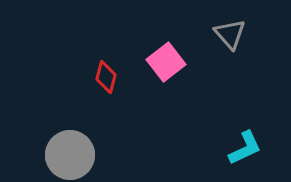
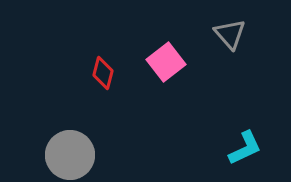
red diamond: moved 3 px left, 4 px up
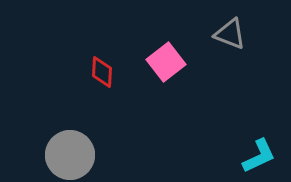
gray triangle: rotated 28 degrees counterclockwise
red diamond: moved 1 px left, 1 px up; rotated 12 degrees counterclockwise
cyan L-shape: moved 14 px right, 8 px down
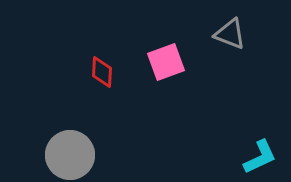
pink square: rotated 18 degrees clockwise
cyan L-shape: moved 1 px right, 1 px down
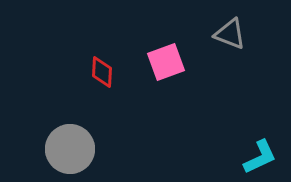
gray circle: moved 6 px up
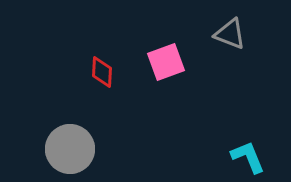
cyan L-shape: moved 12 px left; rotated 87 degrees counterclockwise
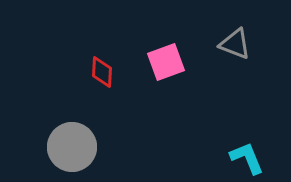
gray triangle: moved 5 px right, 10 px down
gray circle: moved 2 px right, 2 px up
cyan L-shape: moved 1 px left, 1 px down
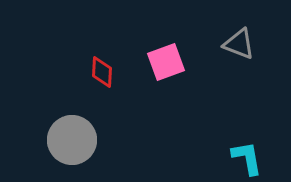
gray triangle: moved 4 px right
gray circle: moved 7 px up
cyan L-shape: rotated 12 degrees clockwise
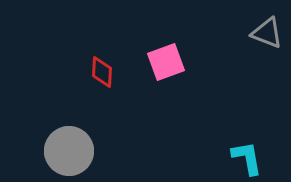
gray triangle: moved 28 px right, 11 px up
gray circle: moved 3 px left, 11 px down
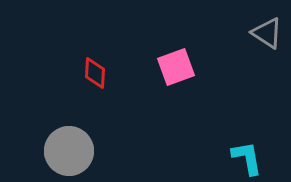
gray triangle: rotated 12 degrees clockwise
pink square: moved 10 px right, 5 px down
red diamond: moved 7 px left, 1 px down
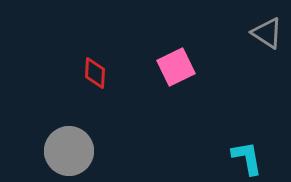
pink square: rotated 6 degrees counterclockwise
